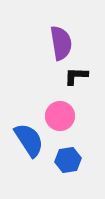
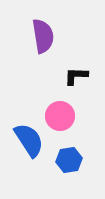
purple semicircle: moved 18 px left, 7 px up
blue hexagon: moved 1 px right
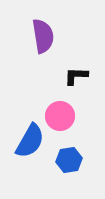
blue semicircle: moved 1 px right, 1 px down; rotated 63 degrees clockwise
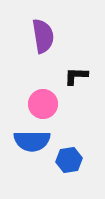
pink circle: moved 17 px left, 12 px up
blue semicircle: moved 2 px right; rotated 60 degrees clockwise
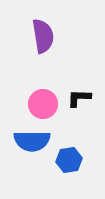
black L-shape: moved 3 px right, 22 px down
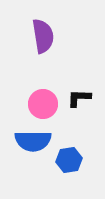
blue semicircle: moved 1 px right
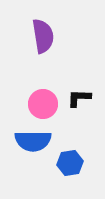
blue hexagon: moved 1 px right, 3 px down
